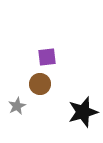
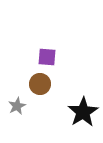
purple square: rotated 12 degrees clockwise
black star: rotated 16 degrees counterclockwise
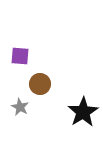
purple square: moved 27 px left, 1 px up
gray star: moved 3 px right, 1 px down; rotated 18 degrees counterclockwise
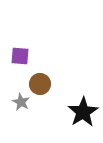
gray star: moved 1 px right, 5 px up
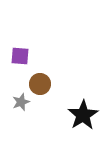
gray star: rotated 24 degrees clockwise
black star: moved 3 px down
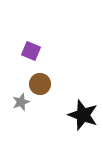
purple square: moved 11 px right, 5 px up; rotated 18 degrees clockwise
black star: rotated 20 degrees counterclockwise
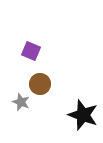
gray star: rotated 30 degrees counterclockwise
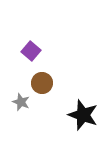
purple square: rotated 18 degrees clockwise
brown circle: moved 2 px right, 1 px up
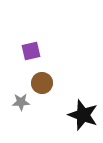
purple square: rotated 36 degrees clockwise
gray star: rotated 24 degrees counterclockwise
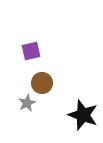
gray star: moved 6 px right, 1 px down; rotated 24 degrees counterclockwise
